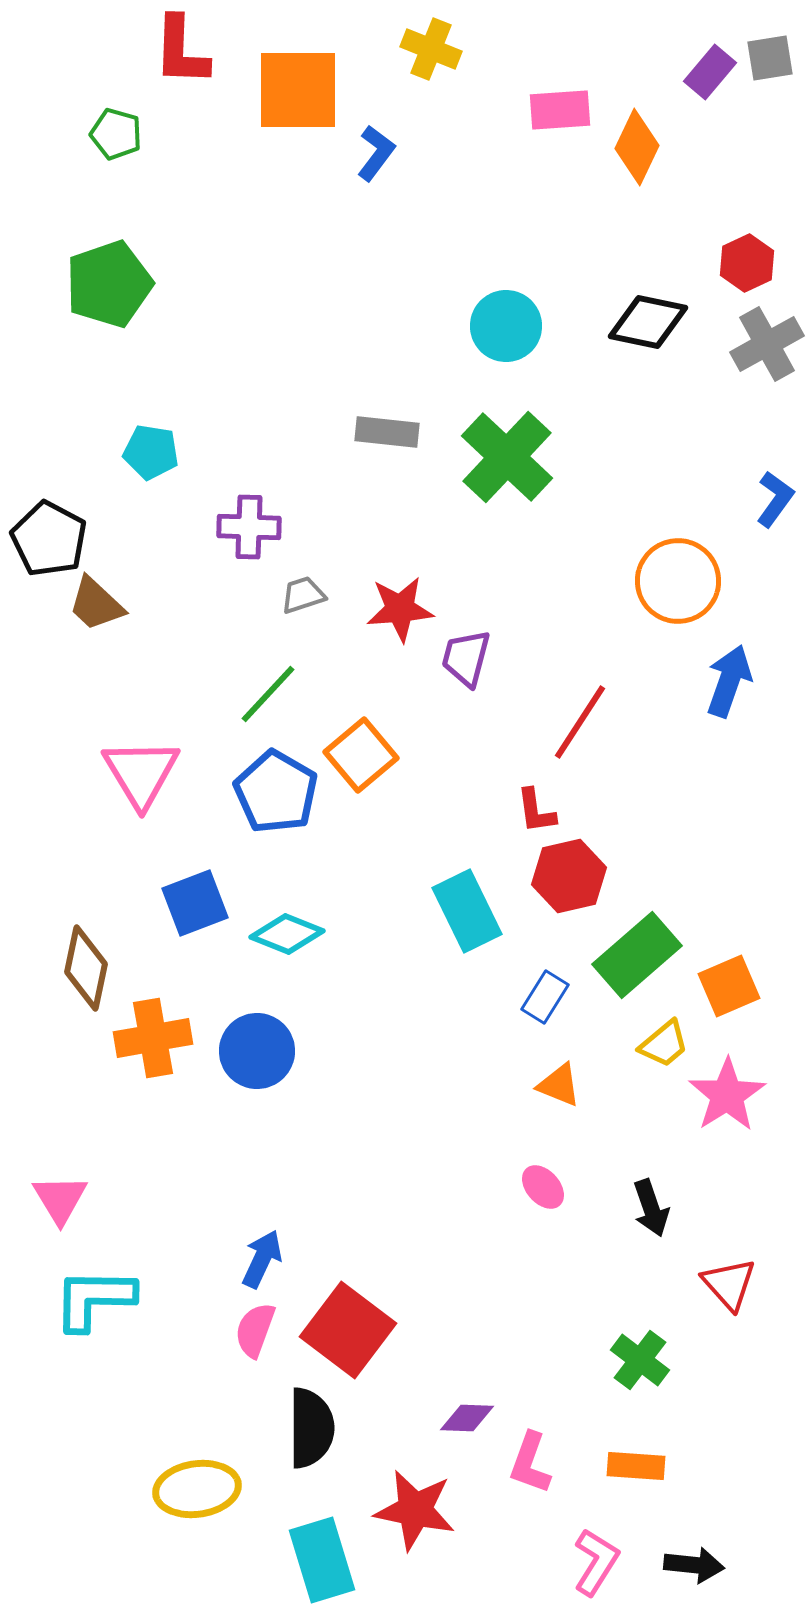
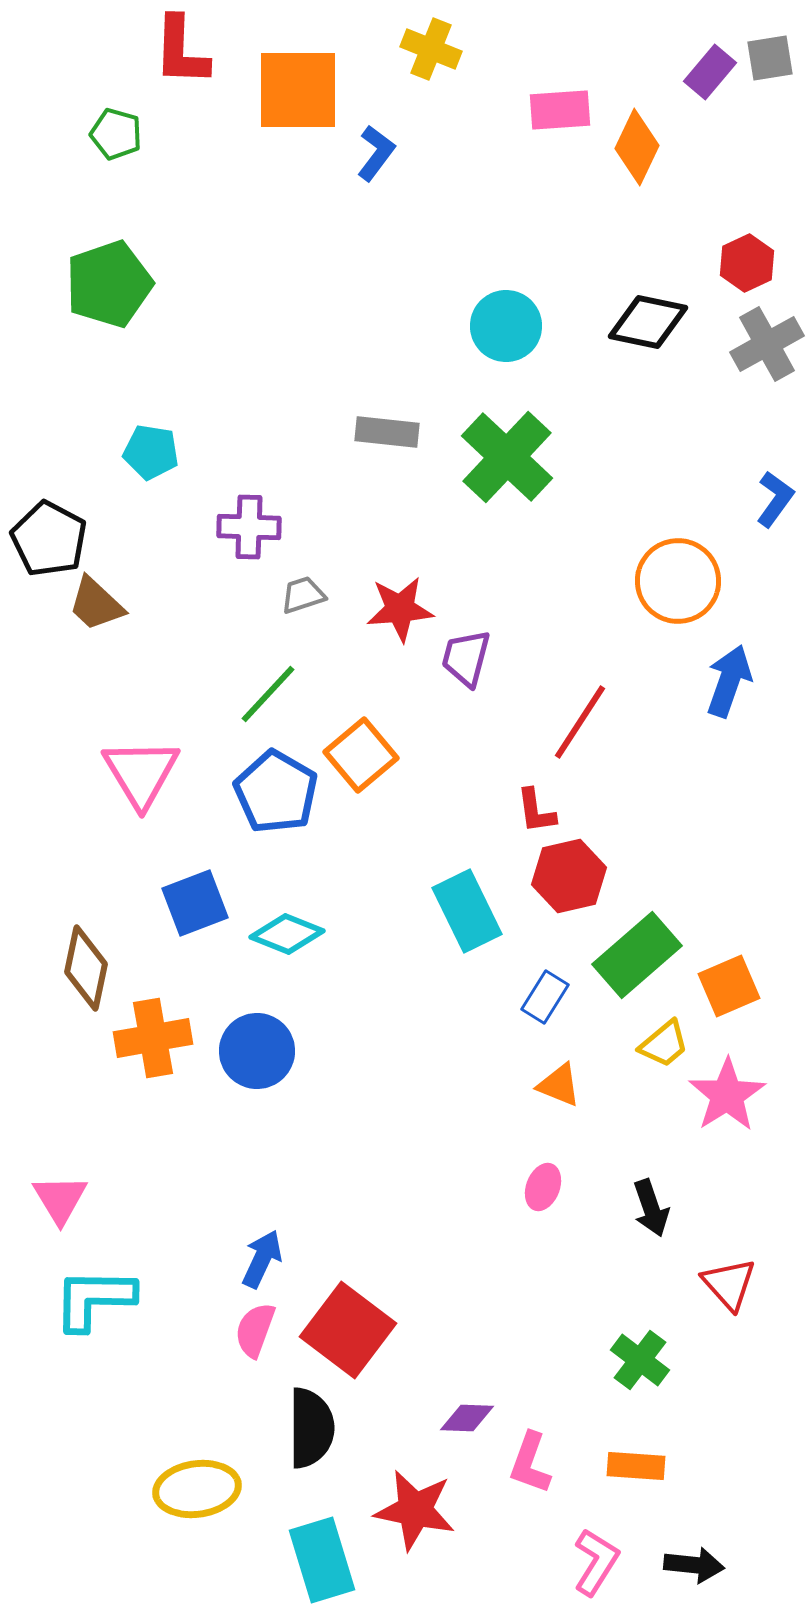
pink ellipse at (543, 1187): rotated 63 degrees clockwise
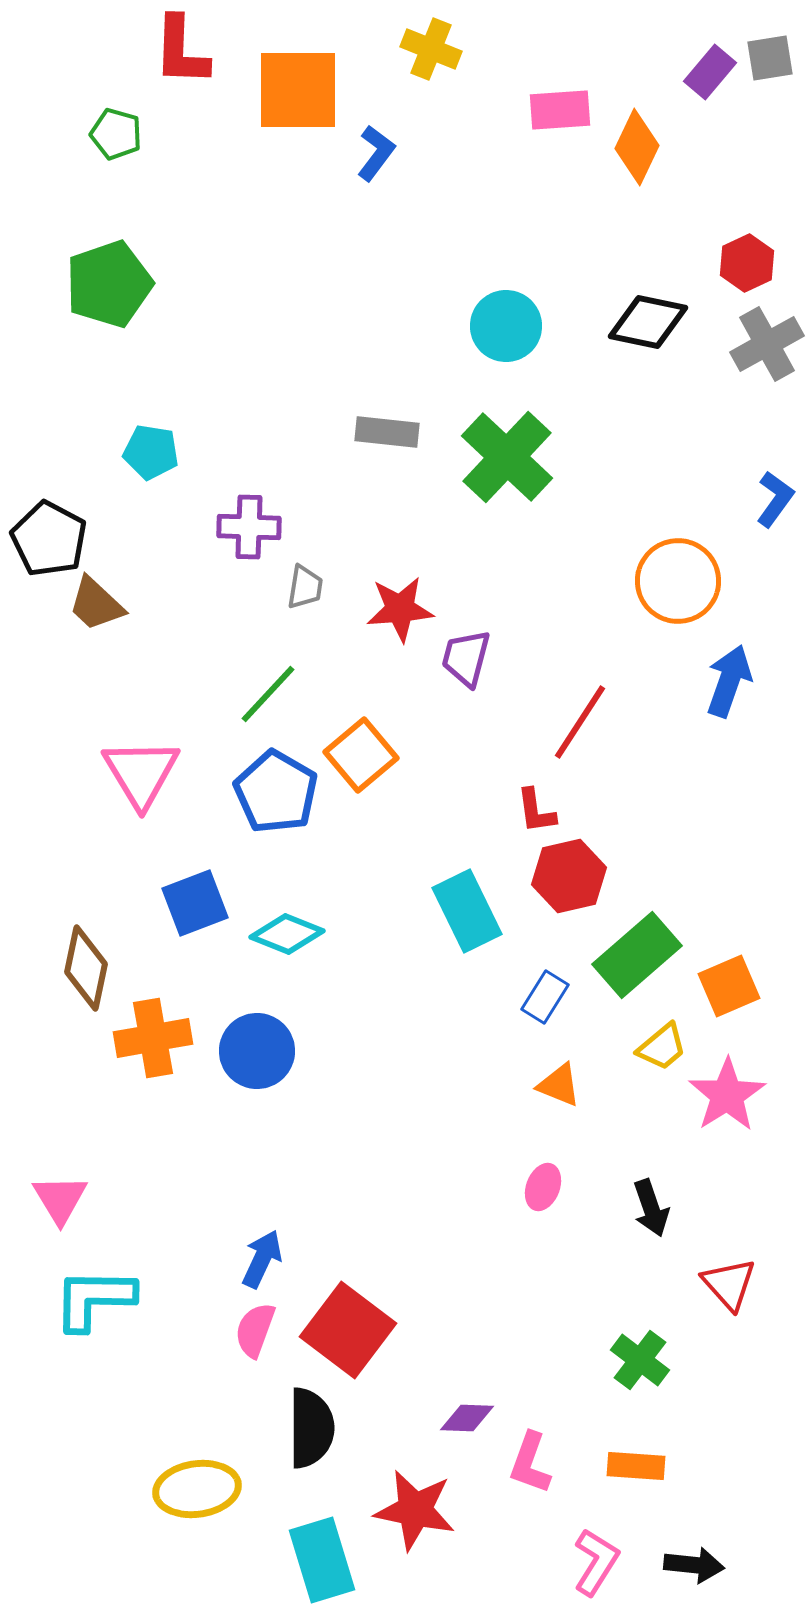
gray trapezoid at (303, 595): moved 2 px right, 8 px up; rotated 117 degrees clockwise
yellow trapezoid at (664, 1044): moved 2 px left, 3 px down
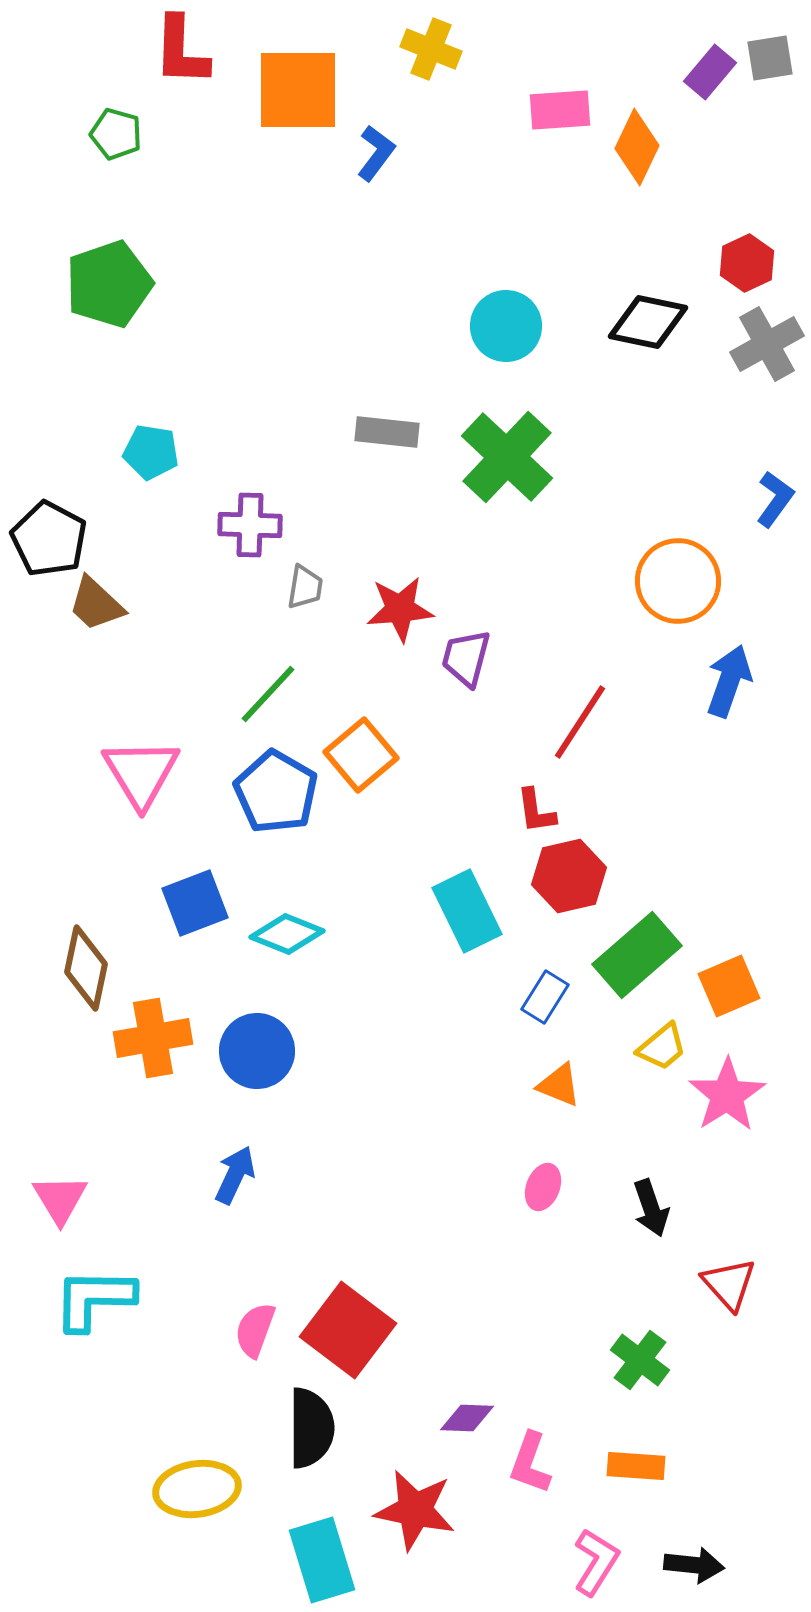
purple cross at (249, 527): moved 1 px right, 2 px up
blue arrow at (262, 1259): moved 27 px left, 84 px up
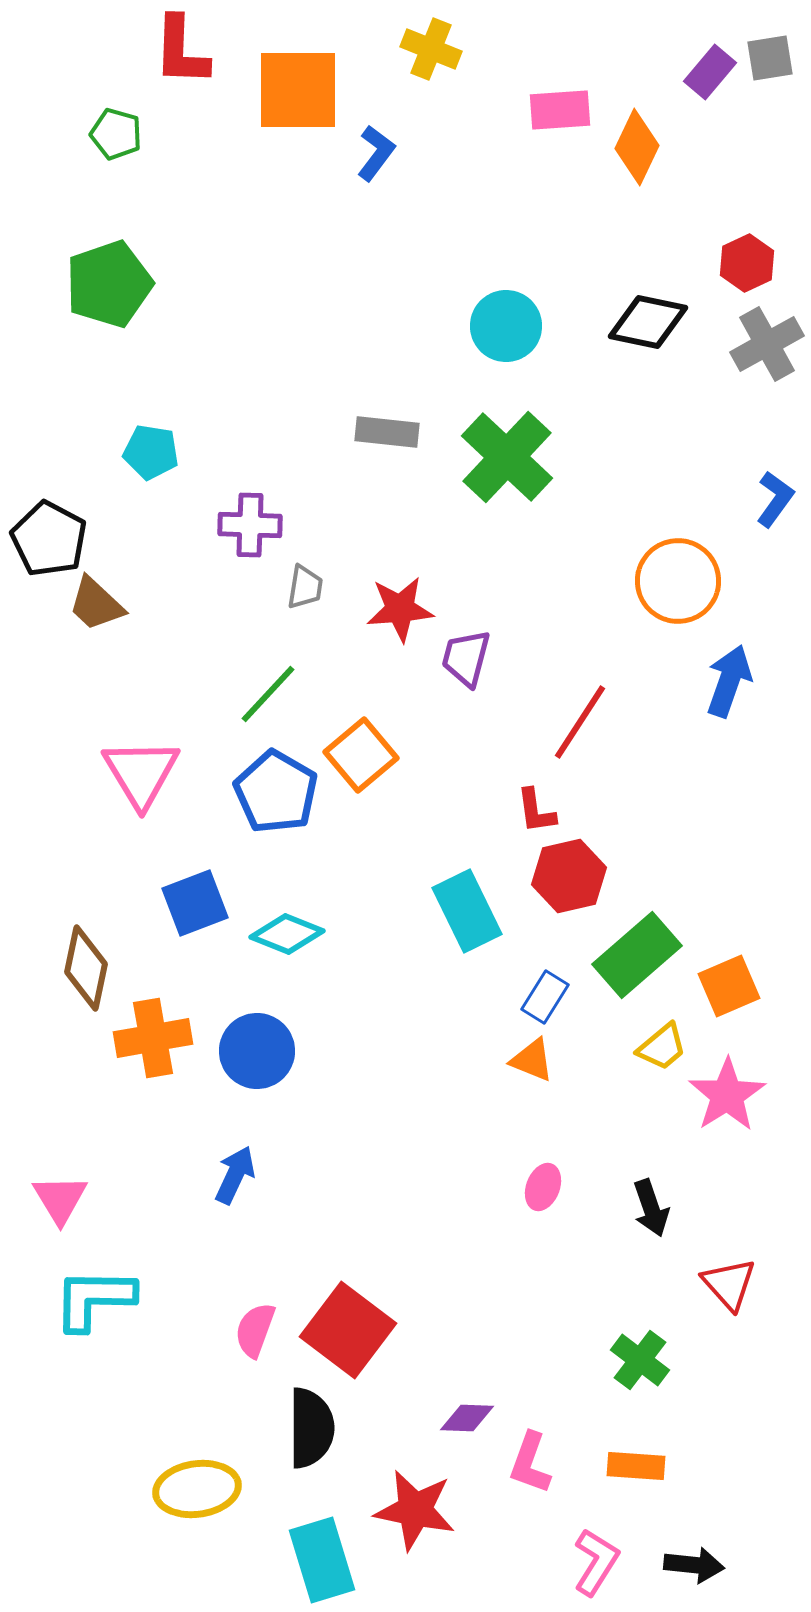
orange triangle at (559, 1085): moved 27 px left, 25 px up
